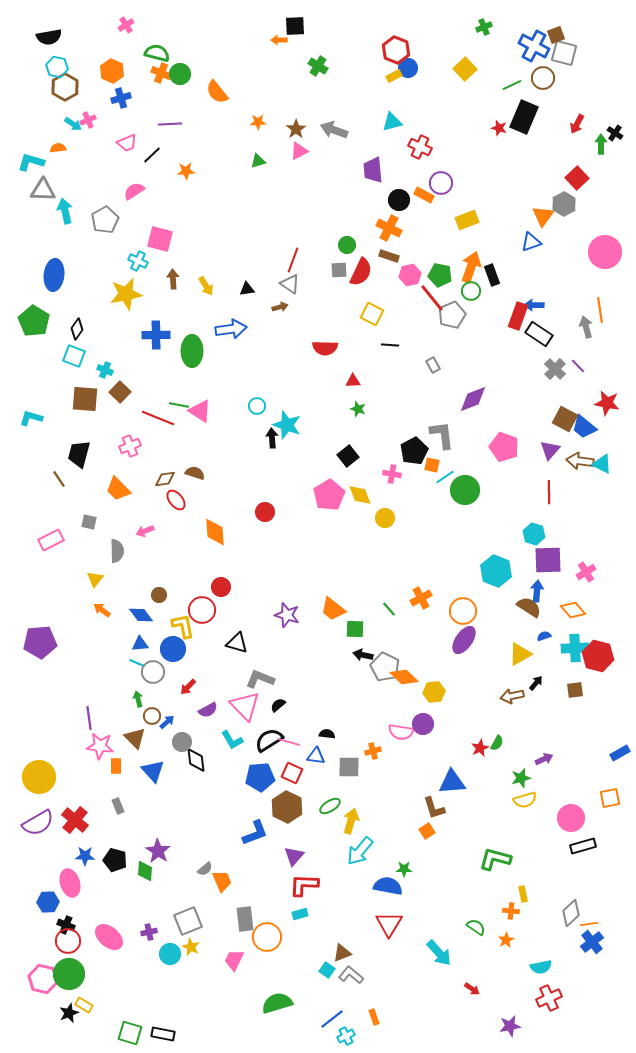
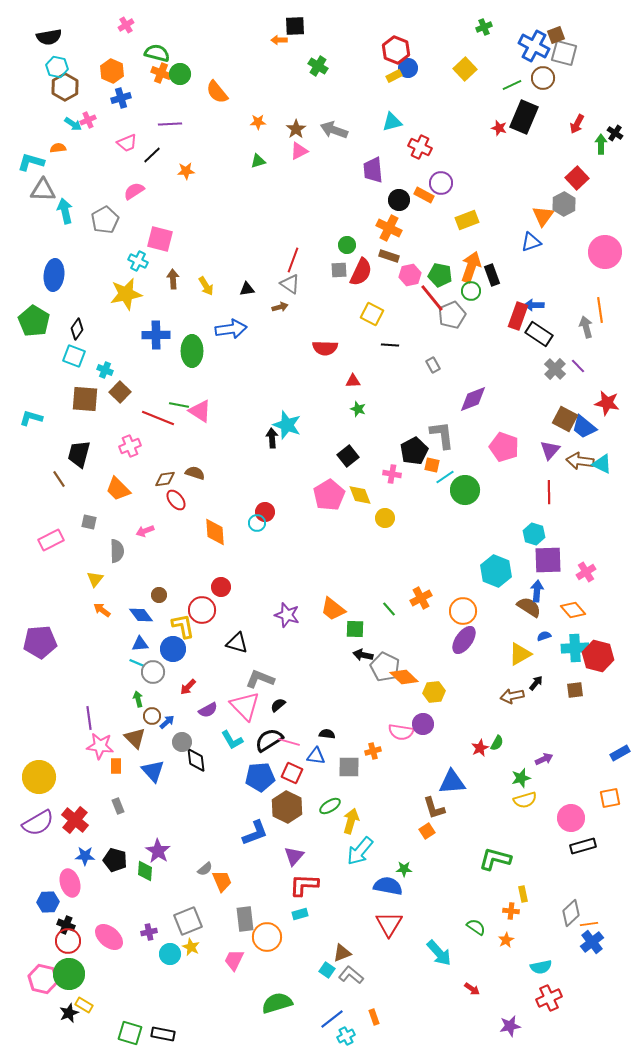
cyan circle at (257, 406): moved 117 px down
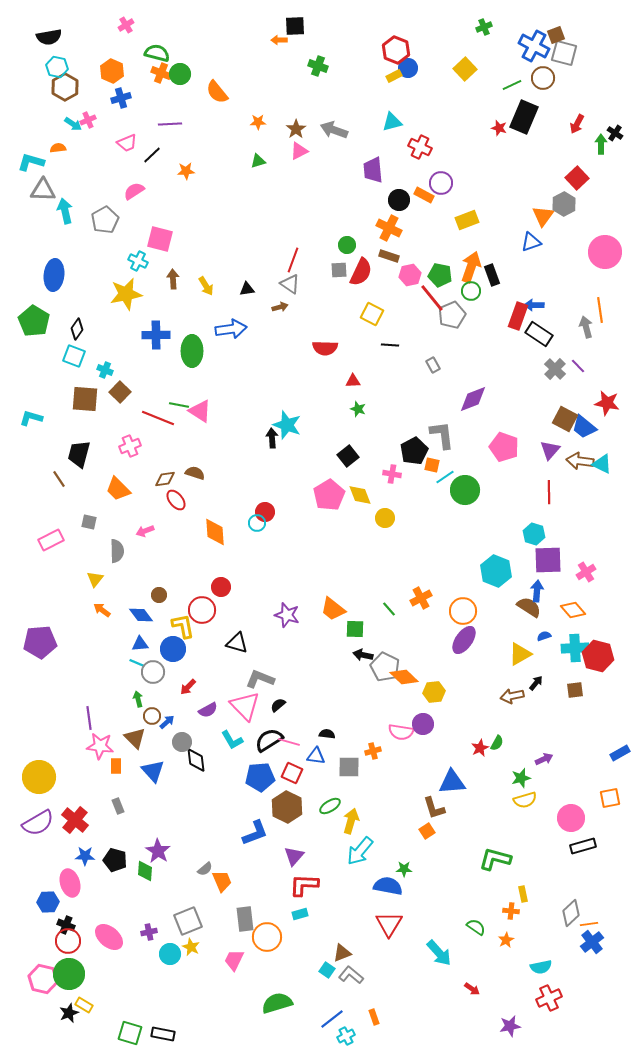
green cross at (318, 66): rotated 12 degrees counterclockwise
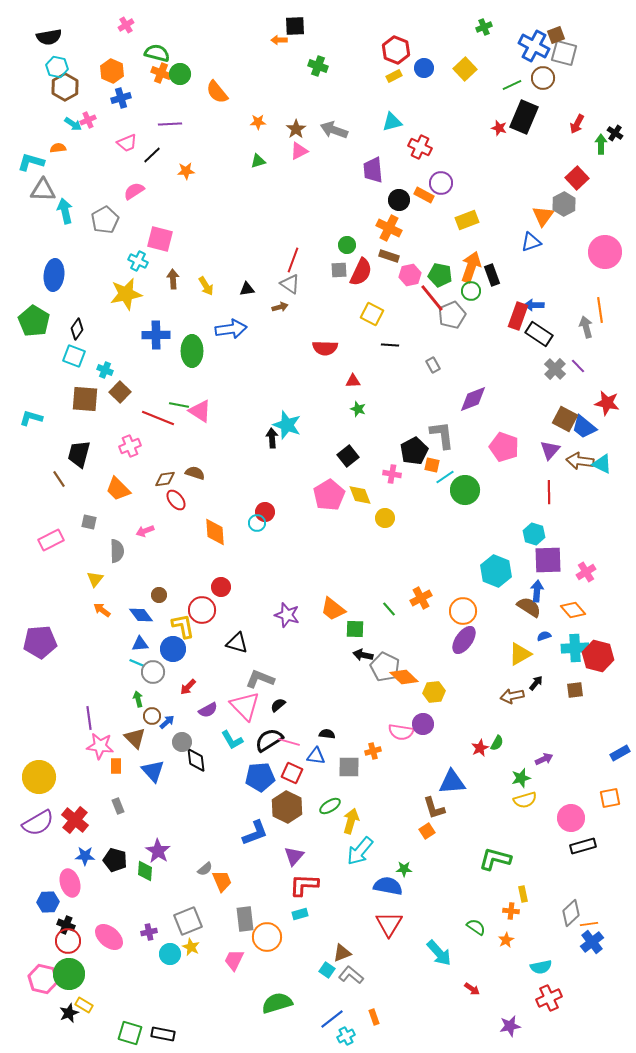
blue circle at (408, 68): moved 16 px right
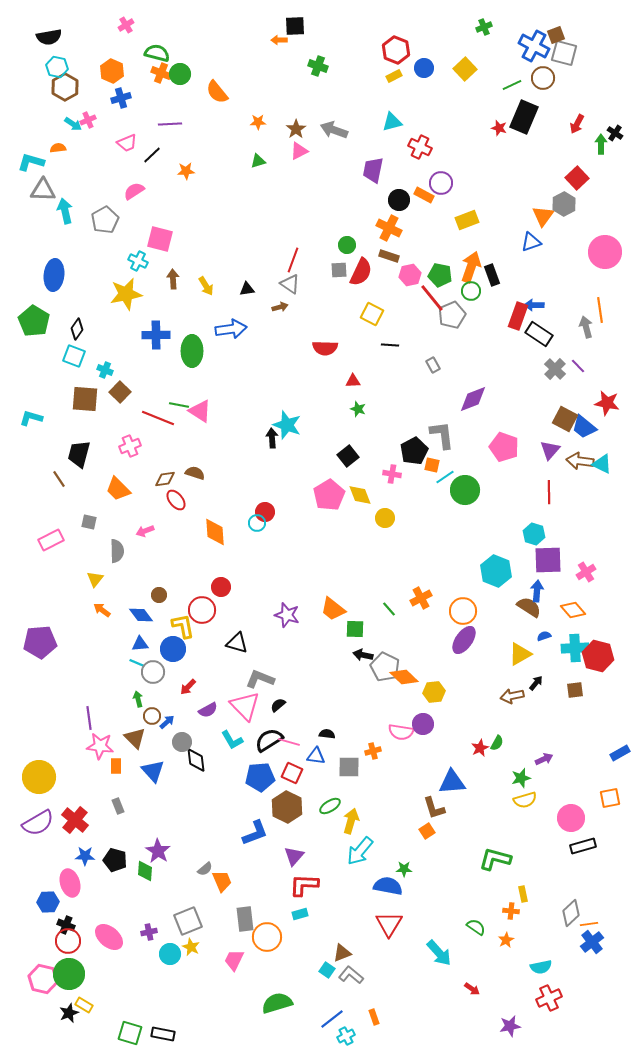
purple trapezoid at (373, 170): rotated 16 degrees clockwise
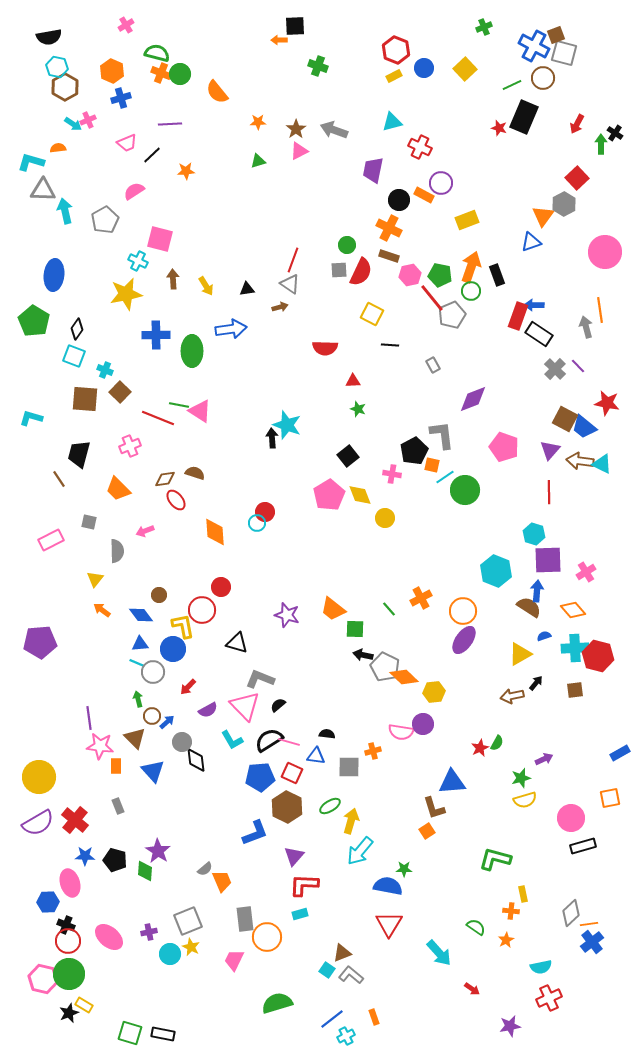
black rectangle at (492, 275): moved 5 px right
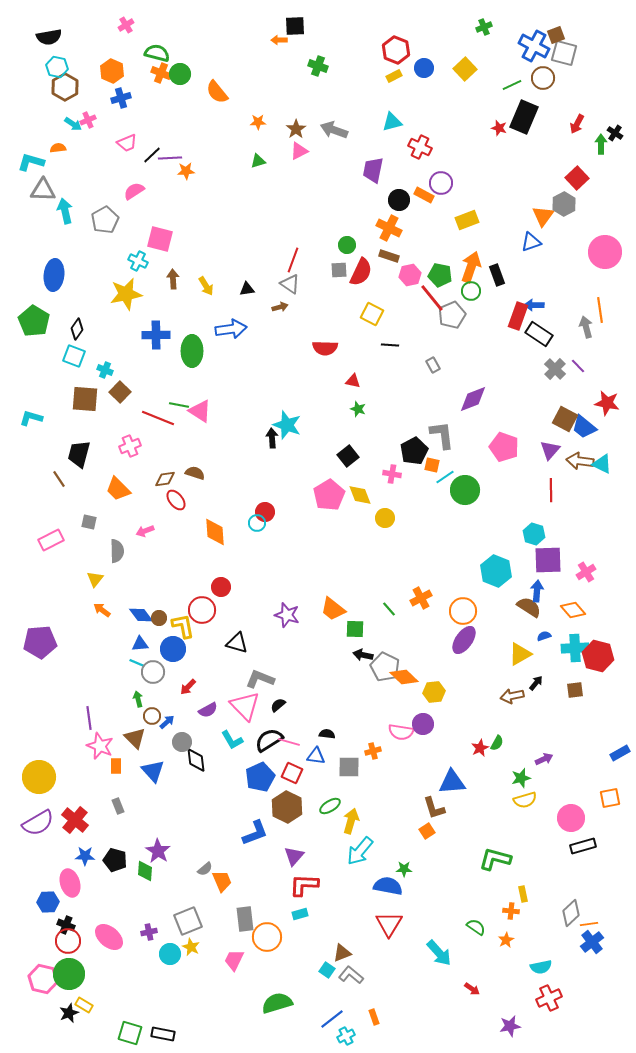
purple line at (170, 124): moved 34 px down
red triangle at (353, 381): rotated 14 degrees clockwise
red line at (549, 492): moved 2 px right, 2 px up
brown circle at (159, 595): moved 23 px down
pink star at (100, 746): rotated 16 degrees clockwise
blue pentagon at (260, 777): rotated 20 degrees counterclockwise
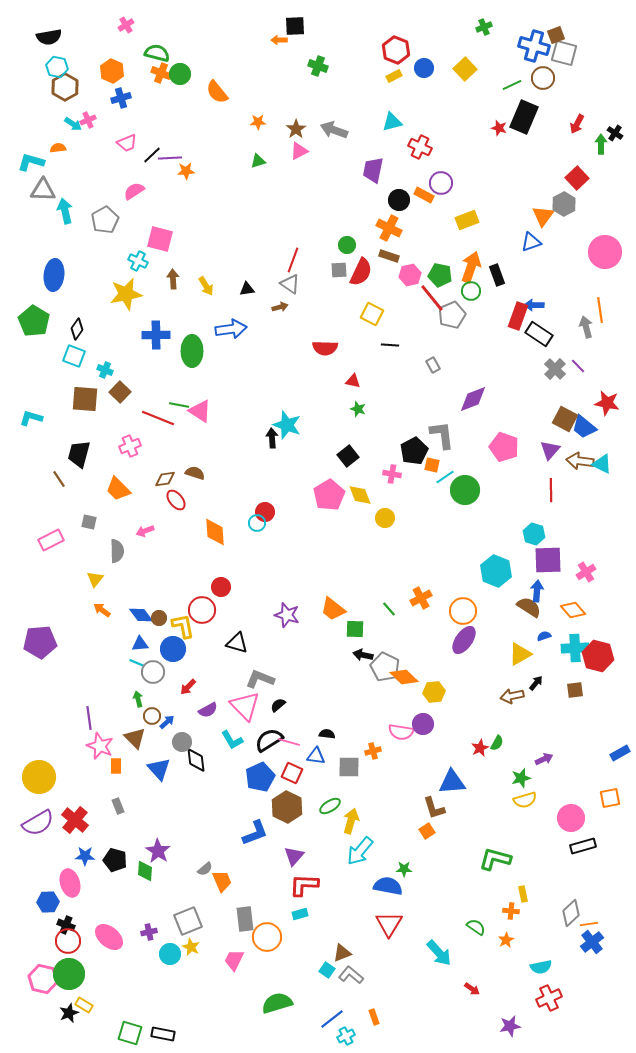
blue cross at (534, 46): rotated 12 degrees counterclockwise
blue triangle at (153, 771): moved 6 px right, 2 px up
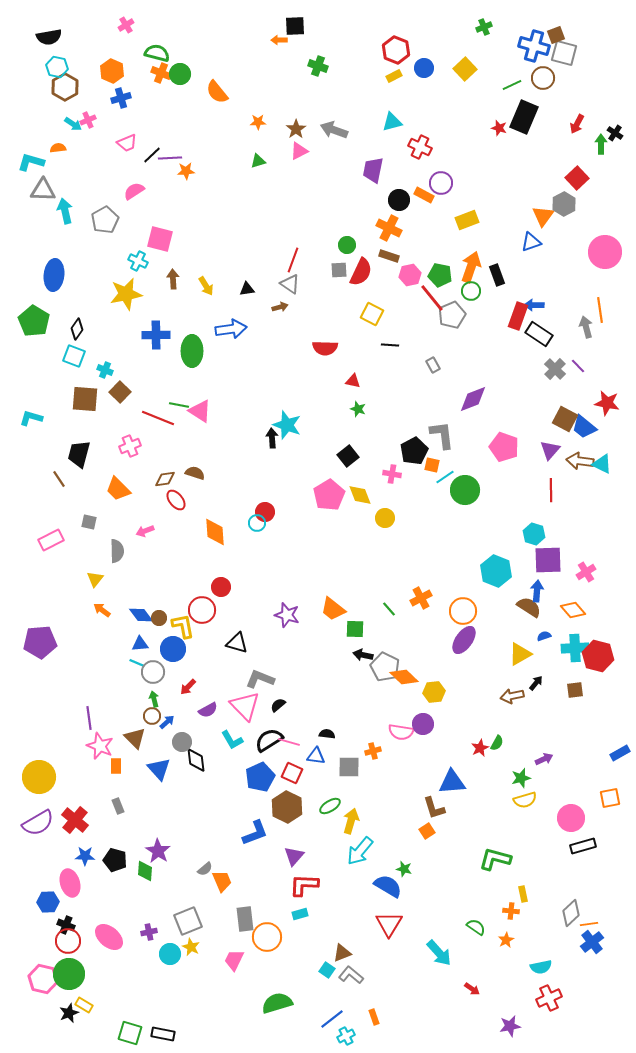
green arrow at (138, 699): moved 16 px right
green star at (404, 869): rotated 14 degrees clockwise
blue semicircle at (388, 886): rotated 20 degrees clockwise
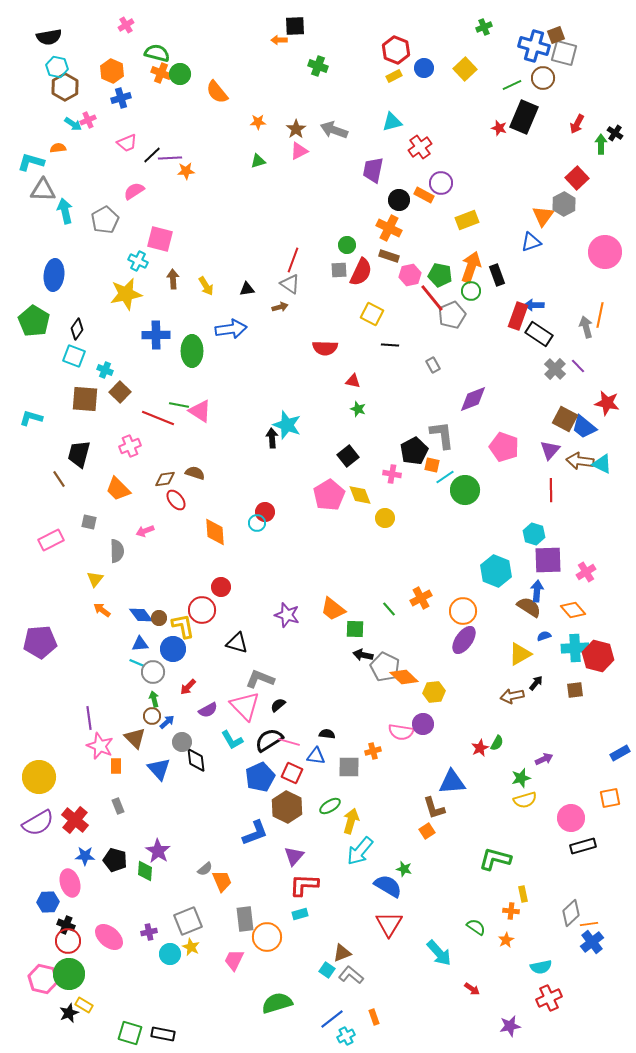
red cross at (420, 147): rotated 30 degrees clockwise
orange line at (600, 310): moved 5 px down; rotated 20 degrees clockwise
